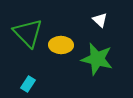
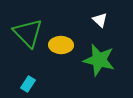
green star: moved 2 px right, 1 px down
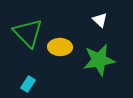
yellow ellipse: moved 1 px left, 2 px down
green star: rotated 24 degrees counterclockwise
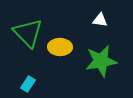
white triangle: rotated 35 degrees counterclockwise
green star: moved 2 px right, 1 px down
